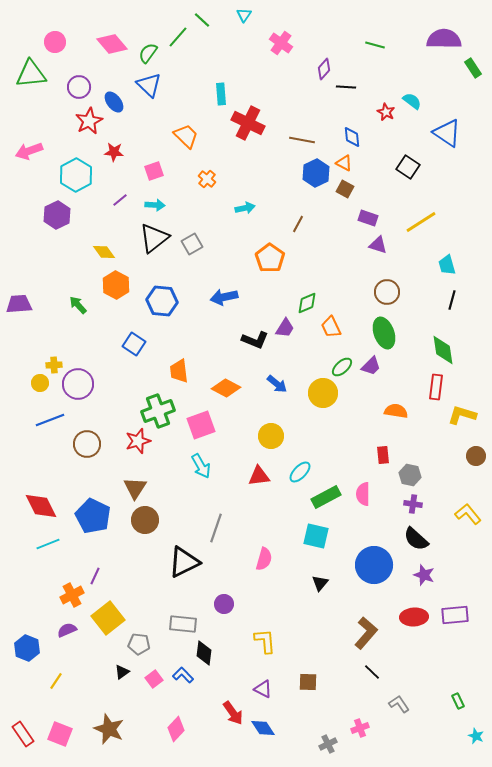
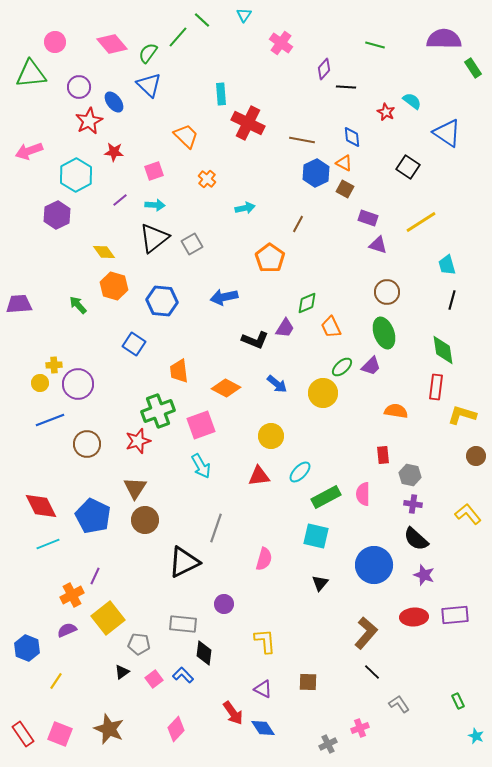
orange hexagon at (116, 285): moved 2 px left, 1 px down; rotated 12 degrees counterclockwise
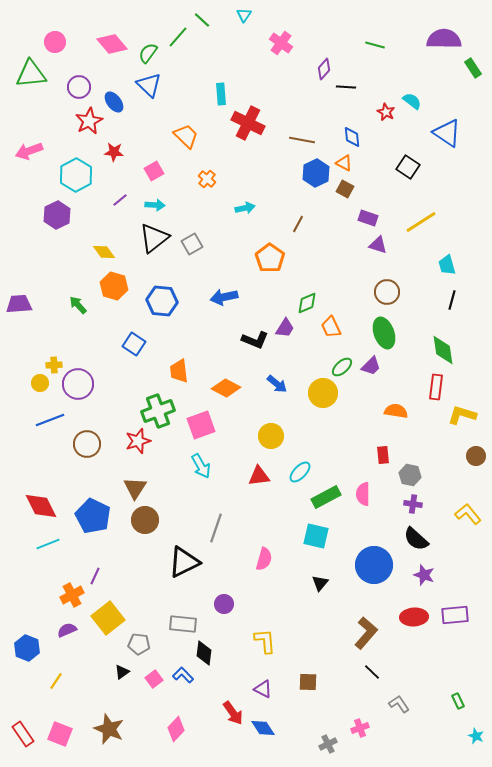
pink square at (154, 171): rotated 12 degrees counterclockwise
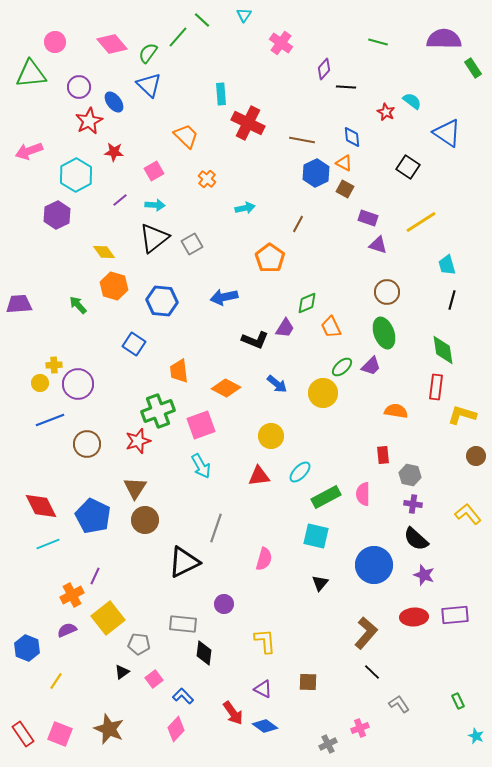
green line at (375, 45): moved 3 px right, 3 px up
blue L-shape at (183, 675): moved 21 px down
blue diamond at (263, 728): moved 2 px right, 2 px up; rotated 20 degrees counterclockwise
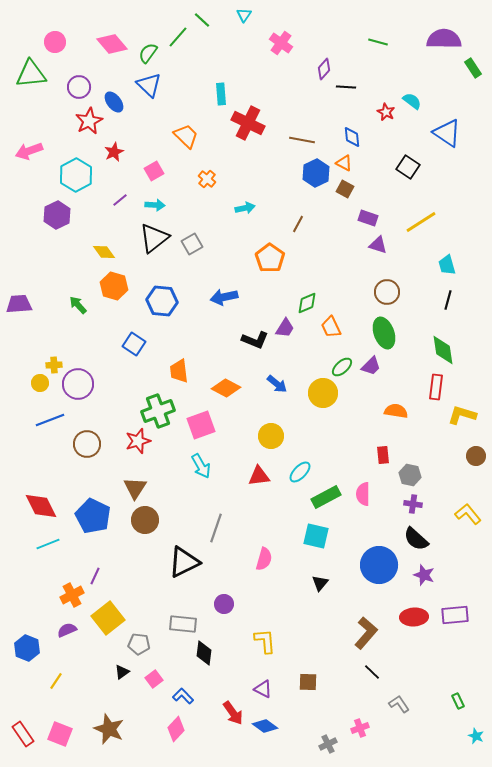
red star at (114, 152): rotated 30 degrees counterclockwise
black line at (452, 300): moved 4 px left
blue circle at (374, 565): moved 5 px right
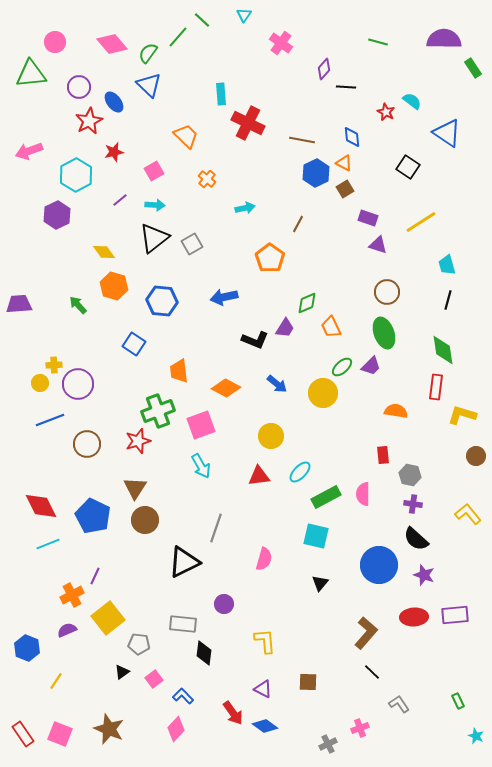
red star at (114, 152): rotated 12 degrees clockwise
brown square at (345, 189): rotated 30 degrees clockwise
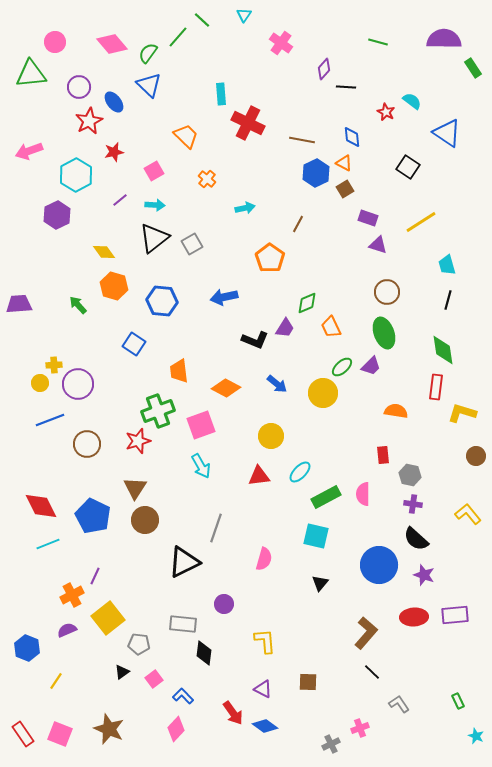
yellow L-shape at (462, 415): moved 2 px up
gray cross at (328, 744): moved 3 px right
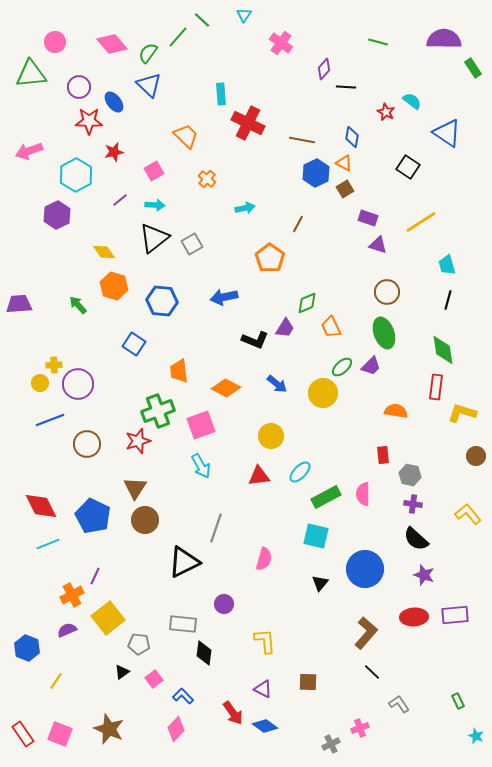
red star at (89, 121): rotated 28 degrees clockwise
blue diamond at (352, 137): rotated 15 degrees clockwise
blue circle at (379, 565): moved 14 px left, 4 px down
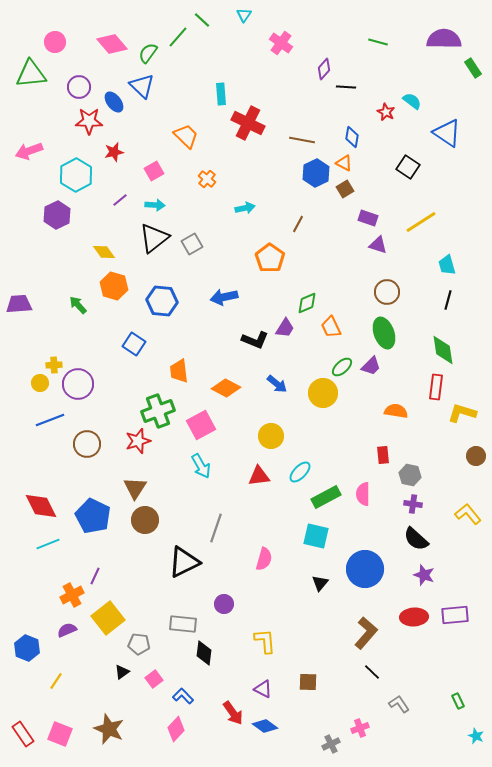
blue triangle at (149, 85): moved 7 px left, 1 px down
pink square at (201, 425): rotated 8 degrees counterclockwise
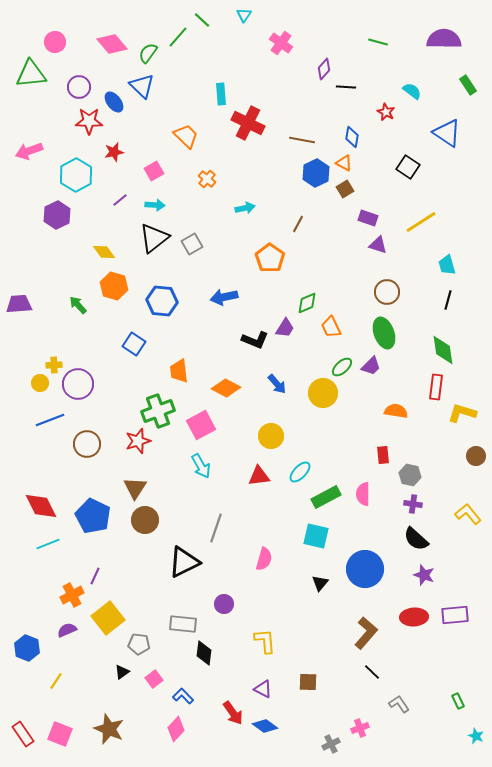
green rectangle at (473, 68): moved 5 px left, 17 px down
cyan semicircle at (412, 101): moved 10 px up
blue arrow at (277, 384): rotated 10 degrees clockwise
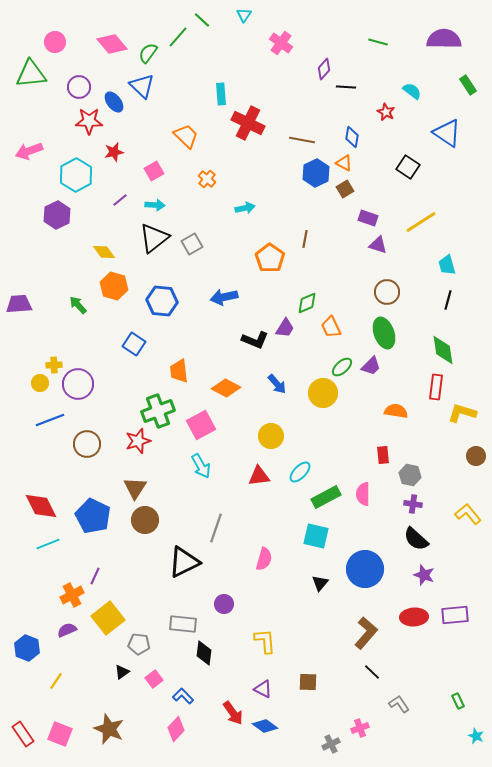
brown line at (298, 224): moved 7 px right, 15 px down; rotated 18 degrees counterclockwise
